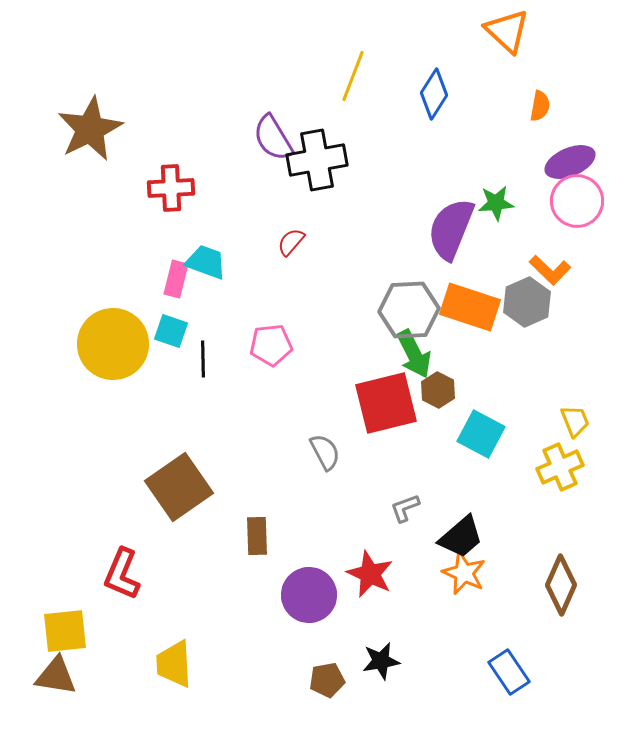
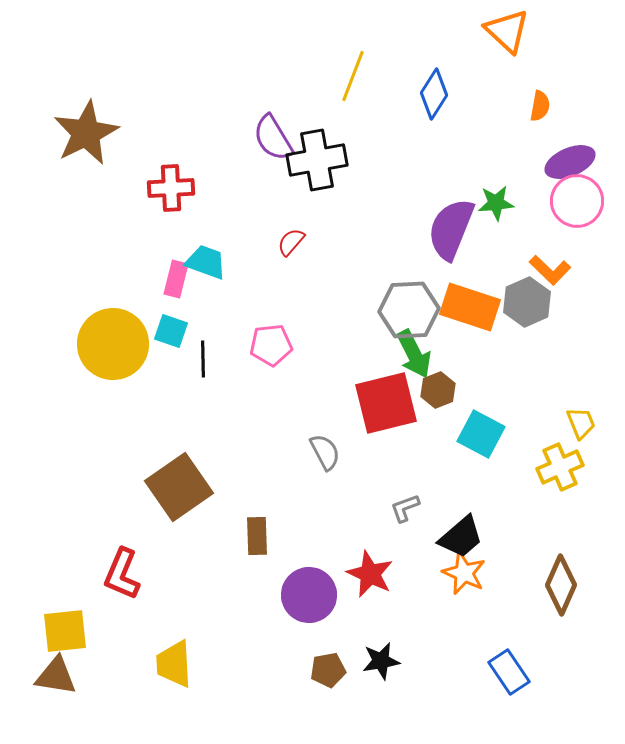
brown star at (90, 129): moved 4 px left, 4 px down
brown hexagon at (438, 390): rotated 12 degrees clockwise
yellow trapezoid at (575, 421): moved 6 px right, 2 px down
brown pentagon at (327, 680): moved 1 px right, 10 px up
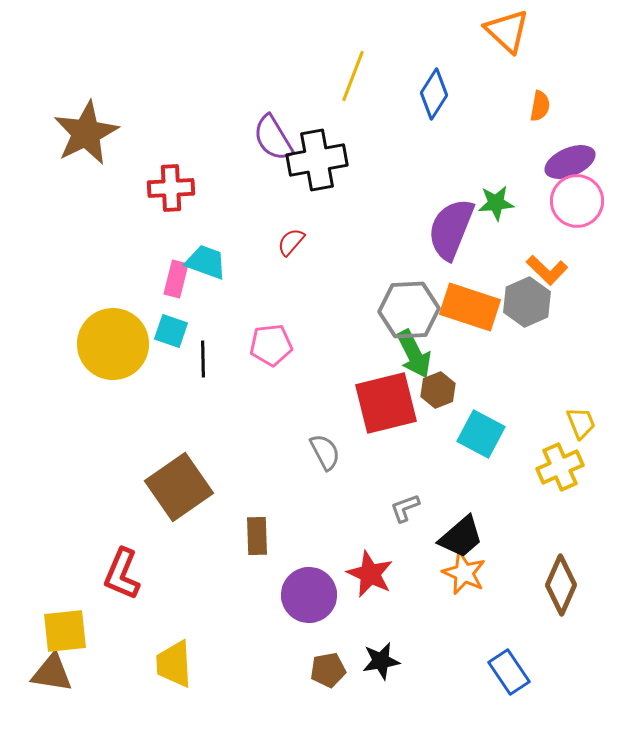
orange L-shape at (550, 270): moved 3 px left
brown triangle at (56, 676): moved 4 px left, 3 px up
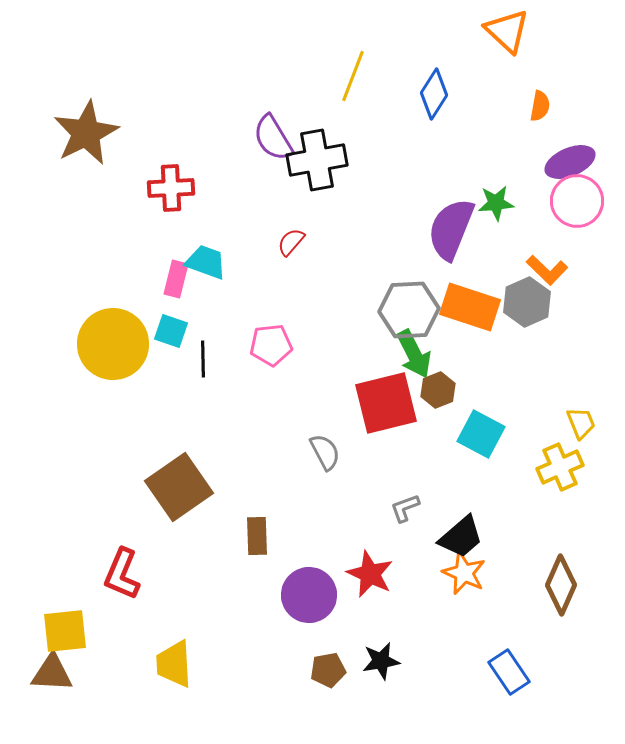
brown triangle at (52, 673): rotated 6 degrees counterclockwise
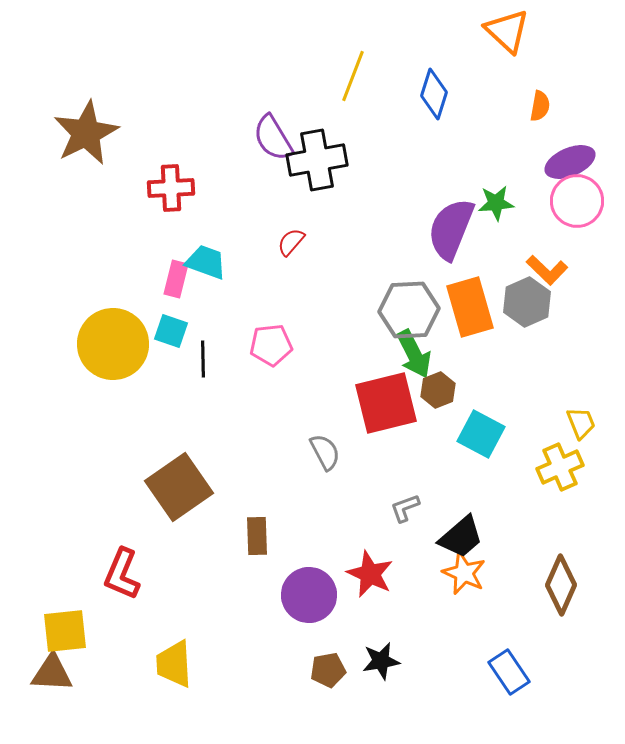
blue diamond at (434, 94): rotated 15 degrees counterclockwise
orange rectangle at (470, 307): rotated 56 degrees clockwise
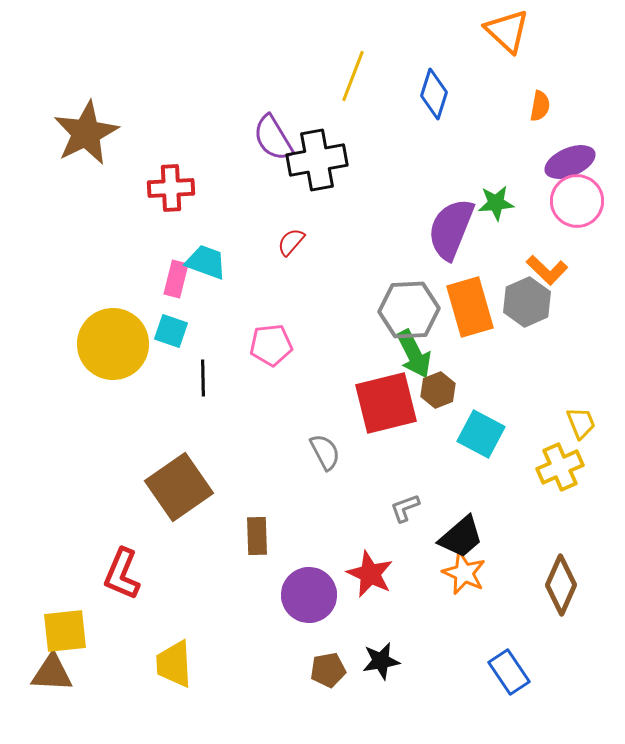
black line at (203, 359): moved 19 px down
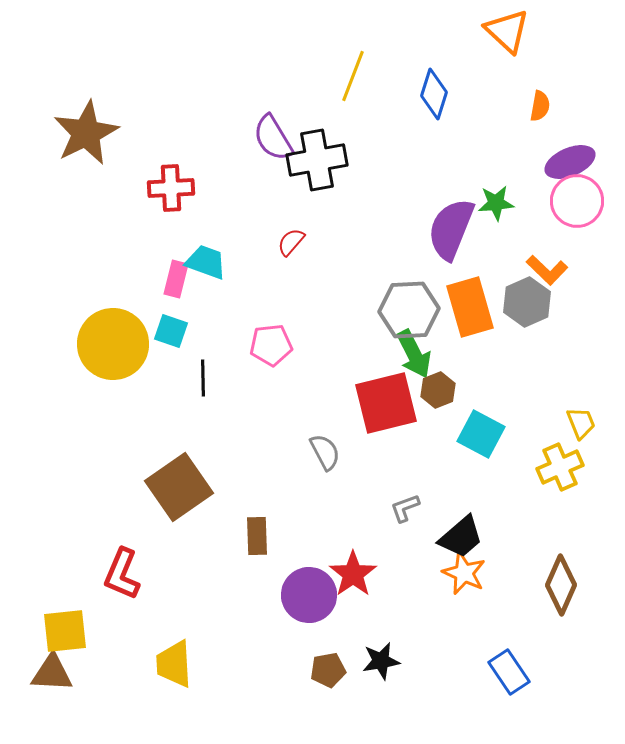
red star at (370, 574): moved 17 px left; rotated 12 degrees clockwise
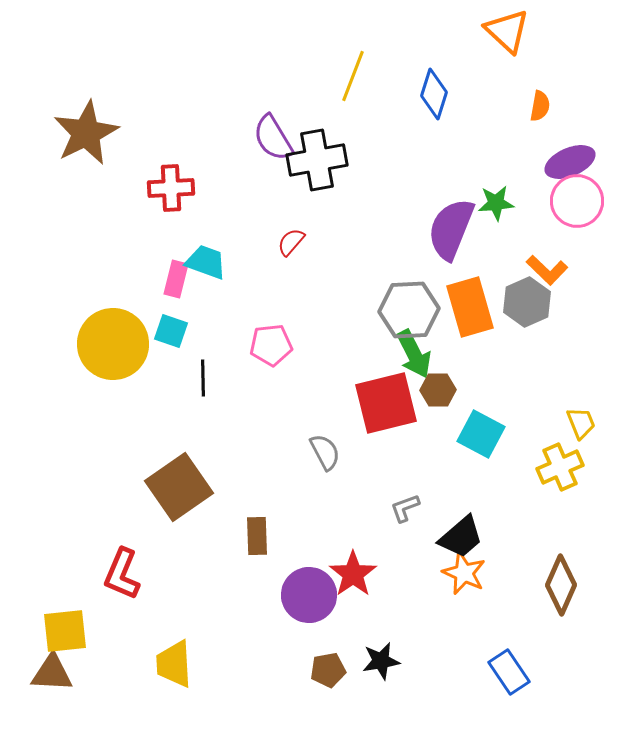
brown hexagon at (438, 390): rotated 20 degrees clockwise
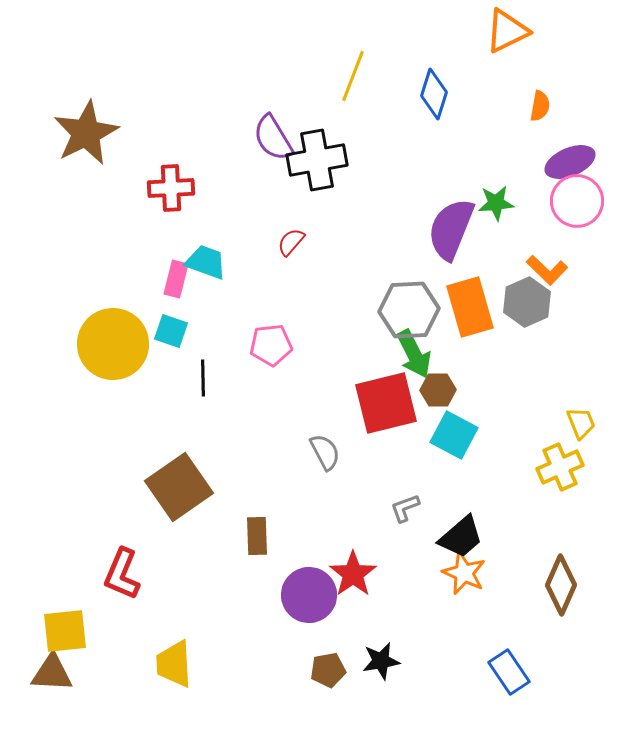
orange triangle at (507, 31): rotated 51 degrees clockwise
cyan square at (481, 434): moved 27 px left, 1 px down
